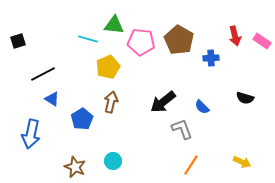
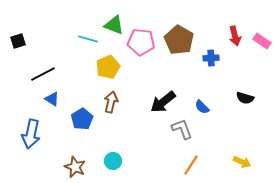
green triangle: rotated 15 degrees clockwise
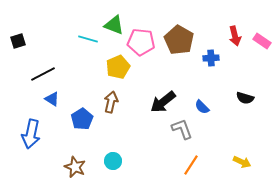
yellow pentagon: moved 10 px right
